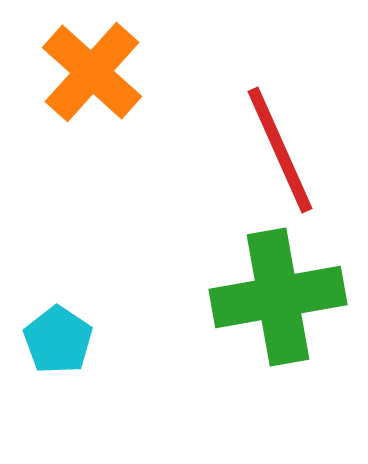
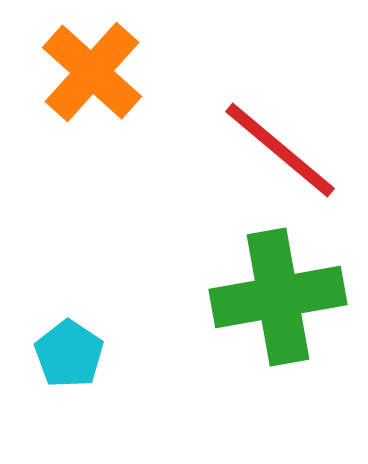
red line: rotated 26 degrees counterclockwise
cyan pentagon: moved 11 px right, 14 px down
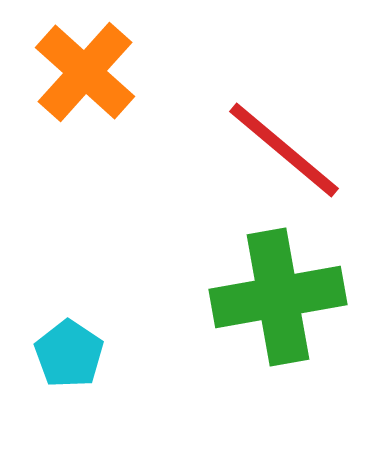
orange cross: moved 7 px left
red line: moved 4 px right
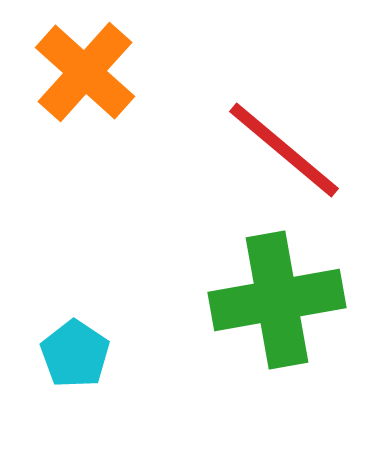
green cross: moved 1 px left, 3 px down
cyan pentagon: moved 6 px right
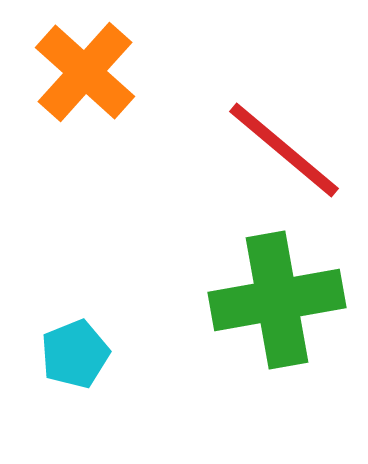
cyan pentagon: rotated 16 degrees clockwise
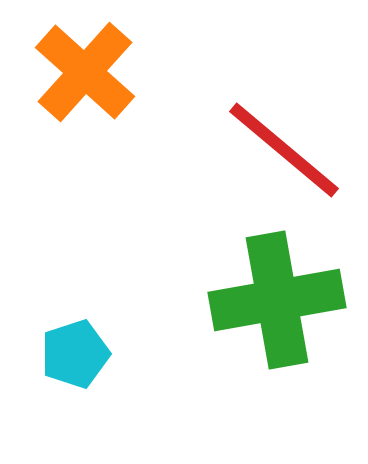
cyan pentagon: rotated 4 degrees clockwise
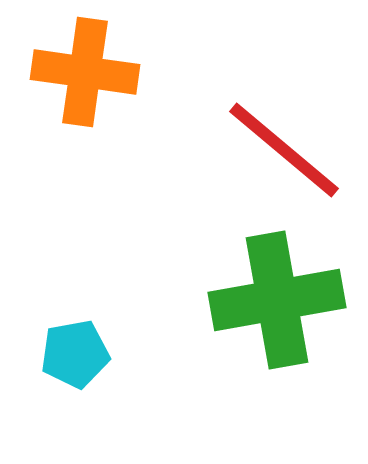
orange cross: rotated 34 degrees counterclockwise
cyan pentagon: rotated 8 degrees clockwise
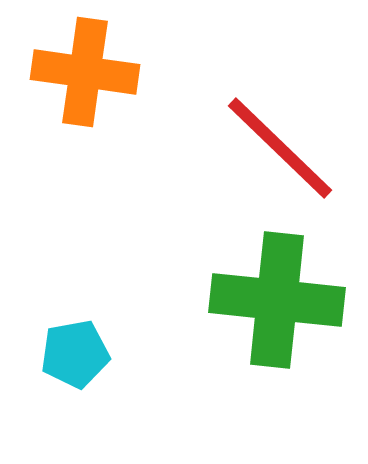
red line: moved 4 px left, 2 px up; rotated 4 degrees clockwise
green cross: rotated 16 degrees clockwise
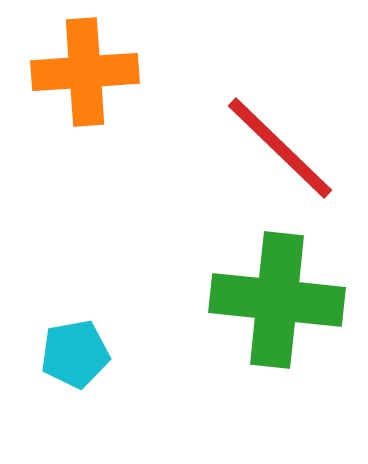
orange cross: rotated 12 degrees counterclockwise
